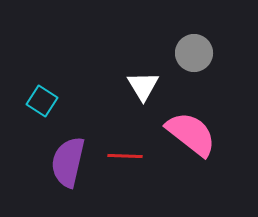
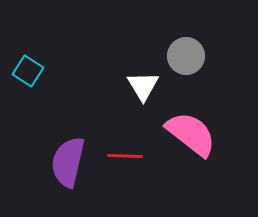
gray circle: moved 8 px left, 3 px down
cyan square: moved 14 px left, 30 px up
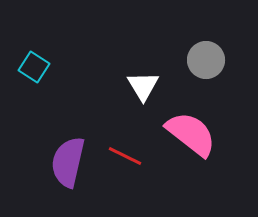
gray circle: moved 20 px right, 4 px down
cyan square: moved 6 px right, 4 px up
red line: rotated 24 degrees clockwise
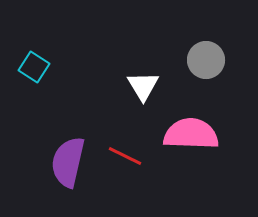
pink semicircle: rotated 36 degrees counterclockwise
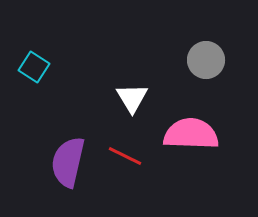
white triangle: moved 11 px left, 12 px down
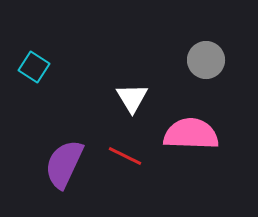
purple semicircle: moved 4 px left, 2 px down; rotated 12 degrees clockwise
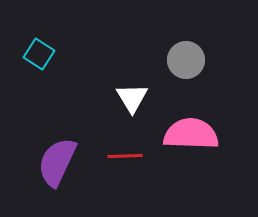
gray circle: moved 20 px left
cyan square: moved 5 px right, 13 px up
red line: rotated 28 degrees counterclockwise
purple semicircle: moved 7 px left, 2 px up
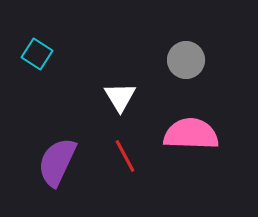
cyan square: moved 2 px left
white triangle: moved 12 px left, 1 px up
red line: rotated 64 degrees clockwise
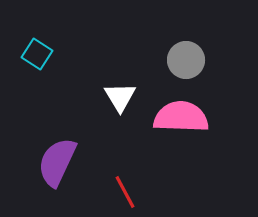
pink semicircle: moved 10 px left, 17 px up
red line: moved 36 px down
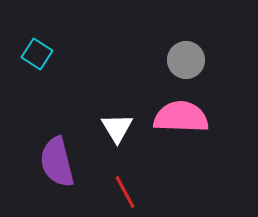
white triangle: moved 3 px left, 31 px down
purple semicircle: rotated 39 degrees counterclockwise
